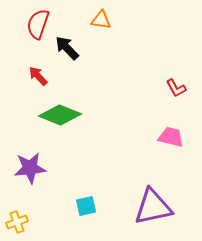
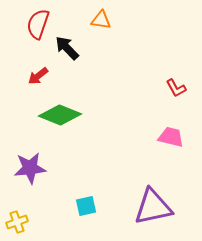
red arrow: rotated 85 degrees counterclockwise
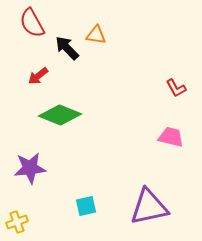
orange triangle: moved 5 px left, 15 px down
red semicircle: moved 6 px left, 1 px up; rotated 48 degrees counterclockwise
purple triangle: moved 4 px left
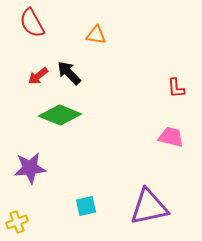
black arrow: moved 2 px right, 25 px down
red L-shape: rotated 25 degrees clockwise
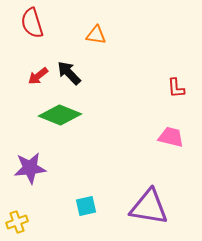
red semicircle: rotated 12 degrees clockwise
purple triangle: rotated 21 degrees clockwise
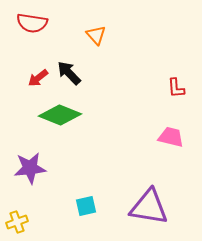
red semicircle: rotated 64 degrees counterclockwise
orange triangle: rotated 40 degrees clockwise
red arrow: moved 2 px down
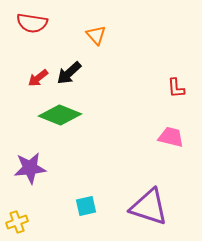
black arrow: rotated 88 degrees counterclockwise
purple triangle: rotated 9 degrees clockwise
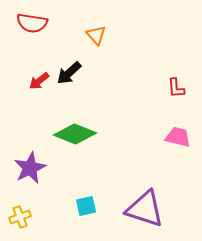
red arrow: moved 1 px right, 3 px down
green diamond: moved 15 px right, 19 px down
pink trapezoid: moved 7 px right
purple star: rotated 20 degrees counterclockwise
purple triangle: moved 4 px left, 2 px down
yellow cross: moved 3 px right, 5 px up
